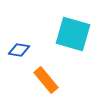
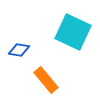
cyan square: moved 2 px up; rotated 9 degrees clockwise
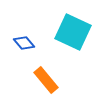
blue diamond: moved 5 px right, 7 px up; rotated 40 degrees clockwise
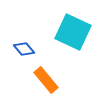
blue diamond: moved 6 px down
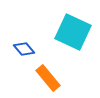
orange rectangle: moved 2 px right, 2 px up
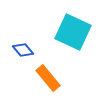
blue diamond: moved 1 px left, 1 px down
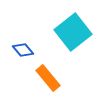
cyan square: rotated 27 degrees clockwise
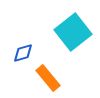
blue diamond: moved 3 px down; rotated 65 degrees counterclockwise
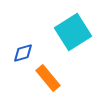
cyan square: rotated 6 degrees clockwise
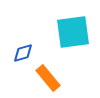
cyan square: rotated 24 degrees clockwise
